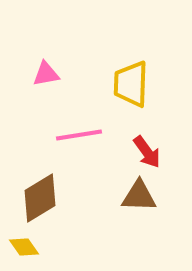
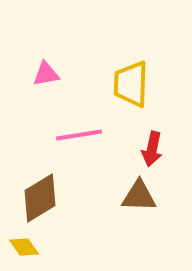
red arrow: moved 5 px right, 3 px up; rotated 48 degrees clockwise
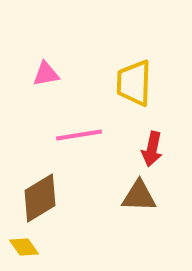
yellow trapezoid: moved 3 px right, 1 px up
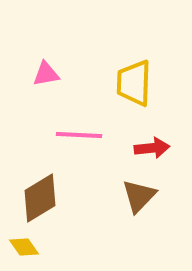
pink line: rotated 12 degrees clockwise
red arrow: moved 1 px up; rotated 108 degrees counterclockwise
brown triangle: rotated 48 degrees counterclockwise
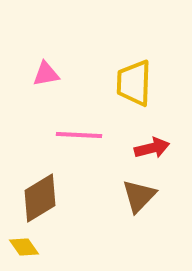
red arrow: rotated 8 degrees counterclockwise
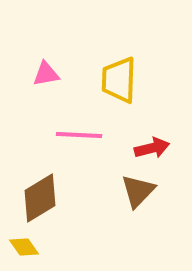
yellow trapezoid: moved 15 px left, 3 px up
brown triangle: moved 1 px left, 5 px up
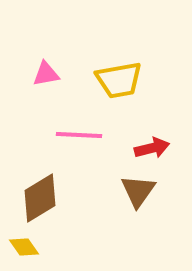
yellow trapezoid: rotated 102 degrees counterclockwise
brown triangle: rotated 9 degrees counterclockwise
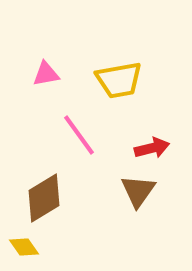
pink line: rotated 51 degrees clockwise
brown diamond: moved 4 px right
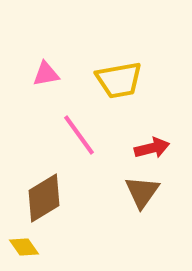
brown triangle: moved 4 px right, 1 px down
